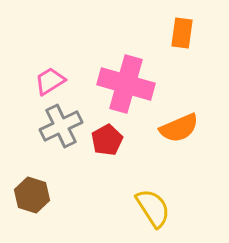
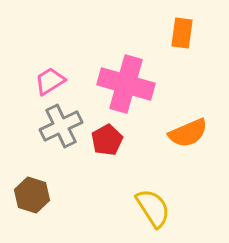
orange semicircle: moved 9 px right, 5 px down
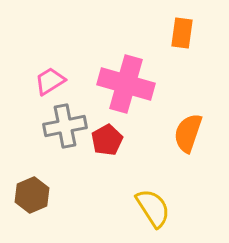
gray cross: moved 4 px right; rotated 15 degrees clockwise
orange semicircle: rotated 132 degrees clockwise
brown hexagon: rotated 20 degrees clockwise
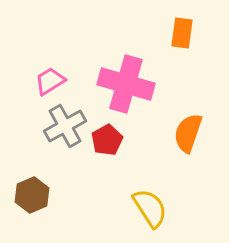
gray cross: rotated 18 degrees counterclockwise
yellow semicircle: moved 3 px left
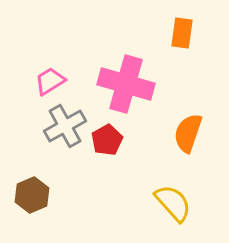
yellow semicircle: moved 23 px right, 5 px up; rotated 9 degrees counterclockwise
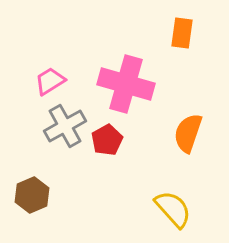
yellow semicircle: moved 6 px down
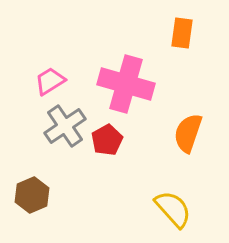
gray cross: rotated 6 degrees counterclockwise
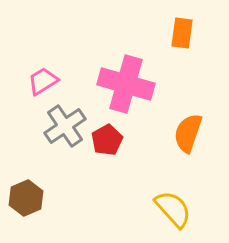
pink trapezoid: moved 7 px left
brown hexagon: moved 6 px left, 3 px down
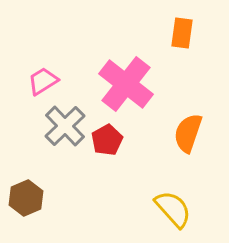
pink cross: rotated 22 degrees clockwise
gray cross: rotated 9 degrees counterclockwise
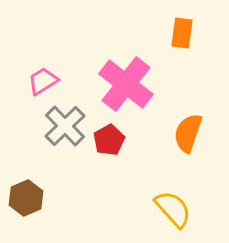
red pentagon: moved 2 px right
